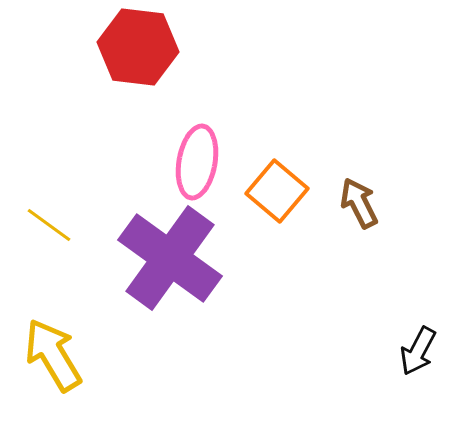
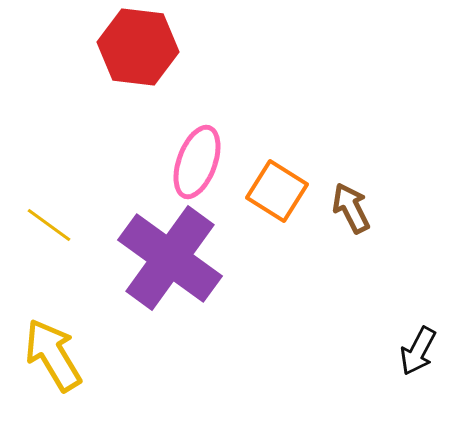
pink ellipse: rotated 10 degrees clockwise
orange square: rotated 8 degrees counterclockwise
brown arrow: moved 8 px left, 5 px down
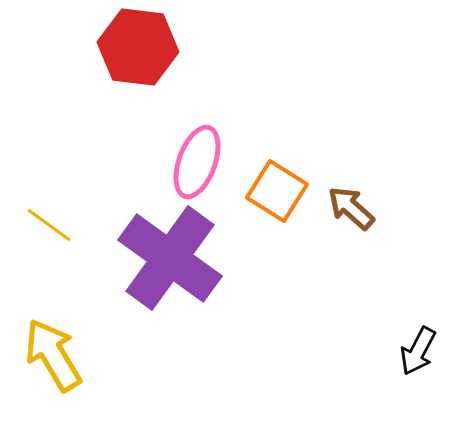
brown arrow: rotated 21 degrees counterclockwise
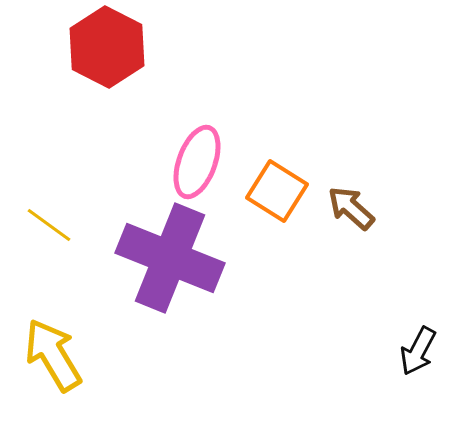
red hexagon: moved 31 px left; rotated 20 degrees clockwise
purple cross: rotated 14 degrees counterclockwise
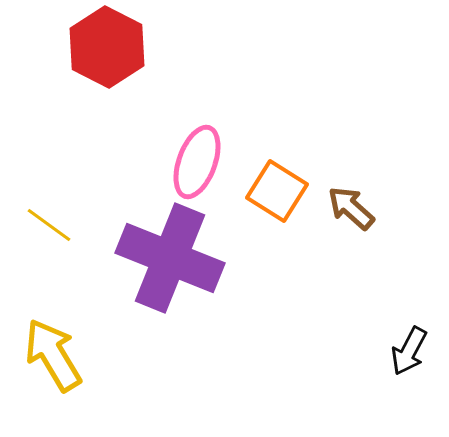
black arrow: moved 9 px left
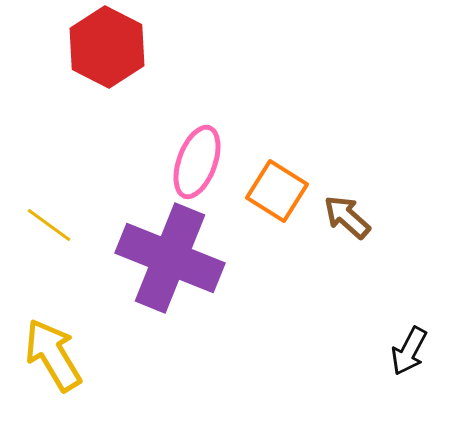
brown arrow: moved 4 px left, 9 px down
